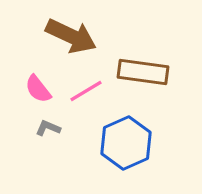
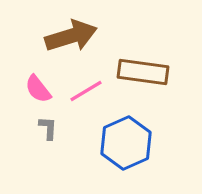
brown arrow: rotated 42 degrees counterclockwise
gray L-shape: rotated 70 degrees clockwise
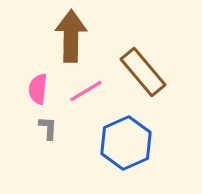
brown arrow: rotated 72 degrees counterclockwise
brown rectangle: rotated 42 degrees clockwise
pink semicircle: rotated 44 degrees clockwise
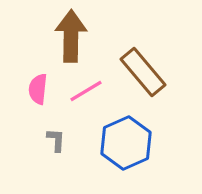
gray L-shape: moved 8 px right, 12 px down
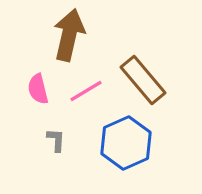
brown arrow: moved 2 px left, 1 px up; rotated 12 degrees clockwise
brown rectangle: moved 8 px down
pink semicircle: rotated 20 degrees counterclockwise
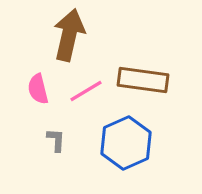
brown rectangle: rotated 42 degrees counterclockwise
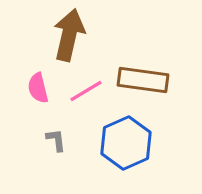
pink semicircle: moved 1 px up
gray L-shape: rotated 10 degrees counterclockwise
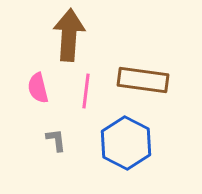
brown arrow: rotated 9 degrees counterclockwise
pink line: rotated 52 degrees counterclockwise
blue hexagon: rotated 9 degrees counterclockwise
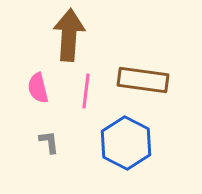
gray L-shape: moved 7 px left, 2 px down
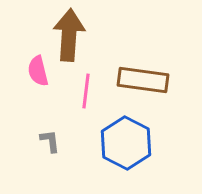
pink semicircle: moved 17 px up
gray L-shape: moved 1 px right, 1 px up
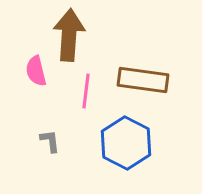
pink semicircle: moved 2 px left
